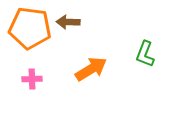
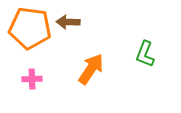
orange arrow: rotated 24 degrees counterclockwise
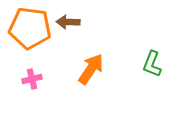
green L-shape: moved 7 px right, 10 px down
pink cross: rotated 12 degrees counterclockwise
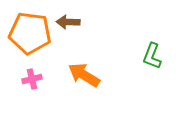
orange pentagon: moved 5 px down
green L-shape: moved 8 px up
orange arrow: moved 7 px left, 6 px down; rotated 92 degrees counterclockwise
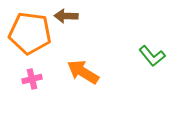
brown arrow: moved 2 px left, 6 px up
green L-shape: rotated 60 degrees counterclockwise
orange arrow: moved 1 px left, 3 px up
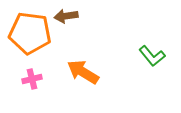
brown arrow: rotated 10 degrees counterclockwise
